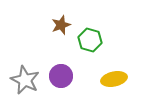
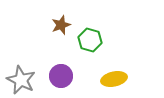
gray star: moved 4 px left
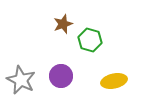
brown star: moved 2 px right, 1 px up
yellow ellipse: moved 2 px down
